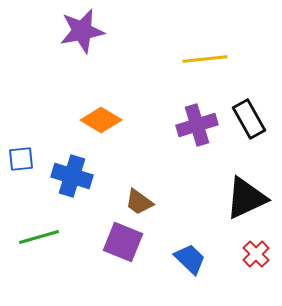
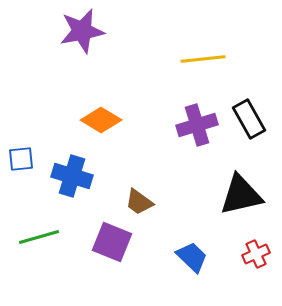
yellow line: moved 2 px left
black triangle: moved 5 px left, 3 px up; rotated 12 degrees clockwise
purple square: moved 11 px left
red cross: rotated 20 degrees clockwise
blue trapezoid: moved 2 px right, 2 px up
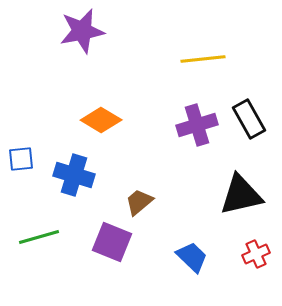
blue cross: moved 2 px right, 1 px up
brown trapezoid: rotated 104 degrees clockwise
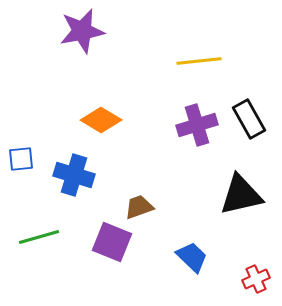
yellow line: moved 4 px left, 2 px down
brown trapezoid: moved 5 px down; rotated 20 degrees clockwise
red cross: moved 25 px down
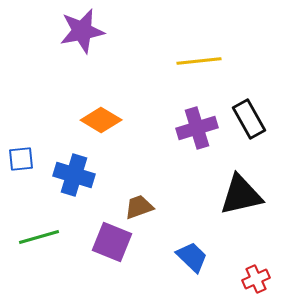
purple cross: moved 3 px down
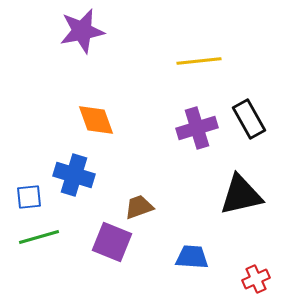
orange diamond: moved 5 px left; rotated 39 degrees clockwise
blue square: moved 8 px right, 38 px down
blue trapezoid: rotated 40 degrees counterclockwise
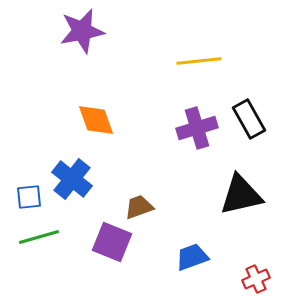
blue cross: moved 2 px left, 4 px down; rotated 21 degrees clockwise
blue trapezoid: rotated 24 degrees counterclockwise
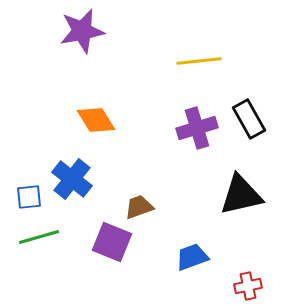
orange diamond: rotated 12 degrees counterclockwise
red cross: moved 8 px left, 7 px down; rotated 12 degrees clockwise
